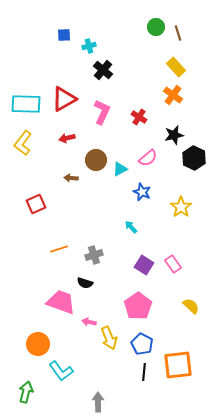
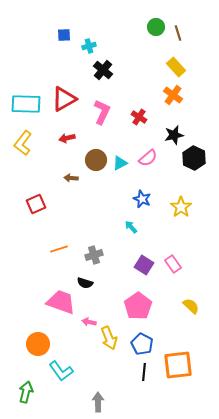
cyan triangle: moved 6 px up
blue star: moved 7 px down
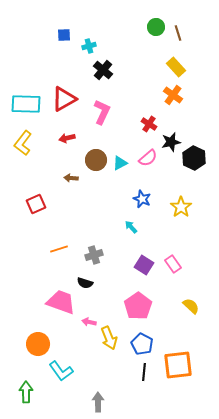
red cross: moved 10 px right, 7 px down
black star: moved 3 px left, 7 px down
green arrow: rotated 15 degrees counterclockwise
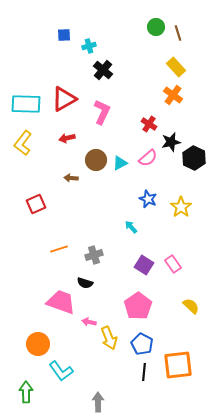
blue star: moved 6 px right
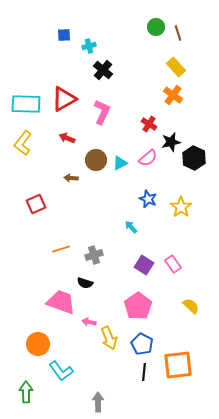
red arrow: rotated 35 degrees clockwise
orange line: moved 2 px right
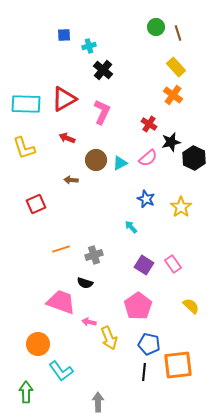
yellow L-shape: moved 1 px right, 5 px down; rotated 55 degrees counterclockwise
brown arrow: moved 2 px down
blue star: moved 2 px left
blue pentagon: moved 7 px right; rotated 15 degrees counterclockwise
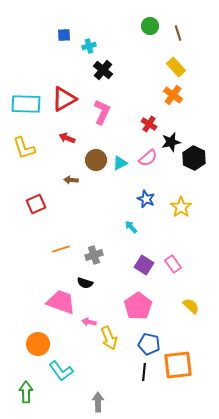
green circle: moved 6 px left, 1 px up
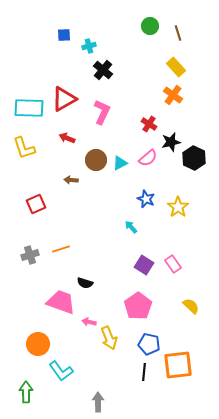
cyan rectangle: moved 3 px right, 4 px down
yellow star: moved 3 px left
gray cross: moved 64 px left
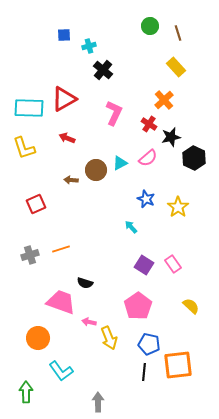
orange cross: moved 9 px left, 5 px down; rotated 12 degrees clockwise
pink L-shape: moved 12 px right, 1 px down
black star: moved 5 px up
brown circle: moved 10 px down
orange circle: moved 6 px up
